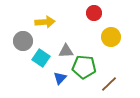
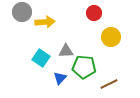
gray circle: moved 1 px left, 29 px up
brown line: rotated 18 degrees clockwise
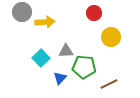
cyan square: rotated 12 degrees clockwise
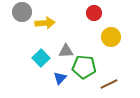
yellow arrow: moved 1 px down
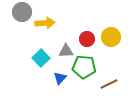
red circle: moved 7 px left, 26 px down
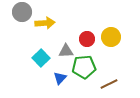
green pentagon: rotated 10 degrees counterclockwise
